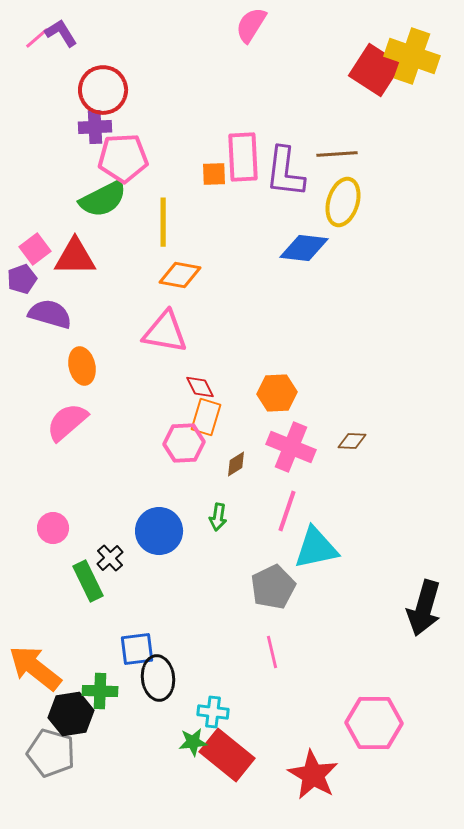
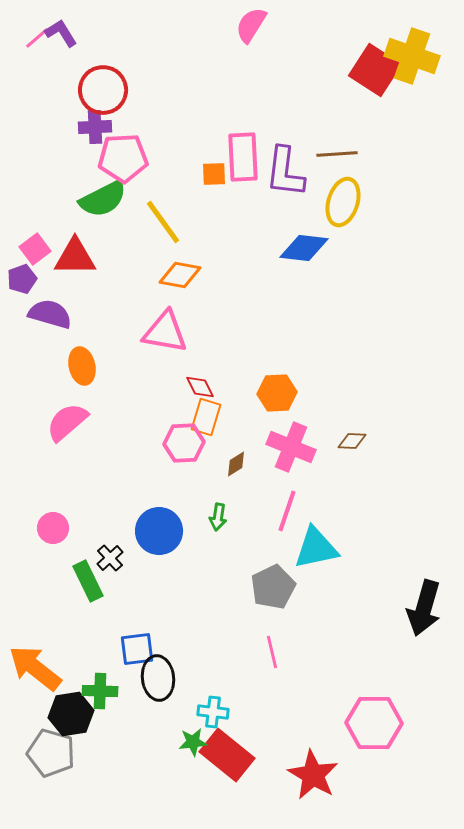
yellow line at (163, 222): rotated 36 degrees counterclockwise
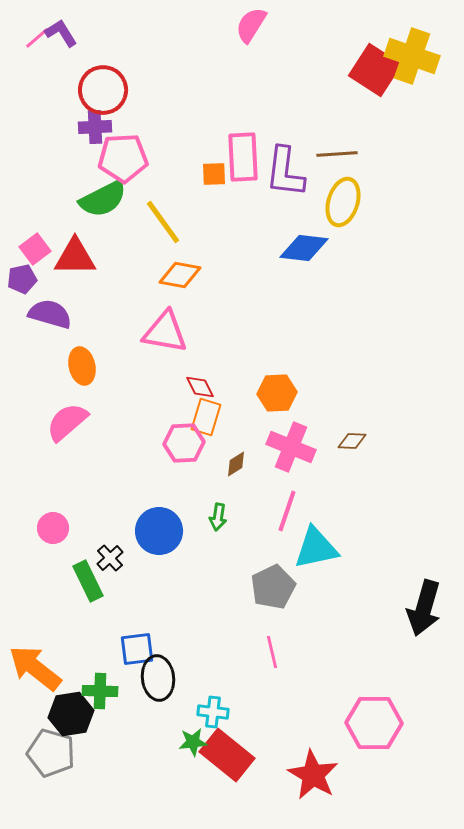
purple pentagon at (22, 279): rotated 8 degrees clockwise
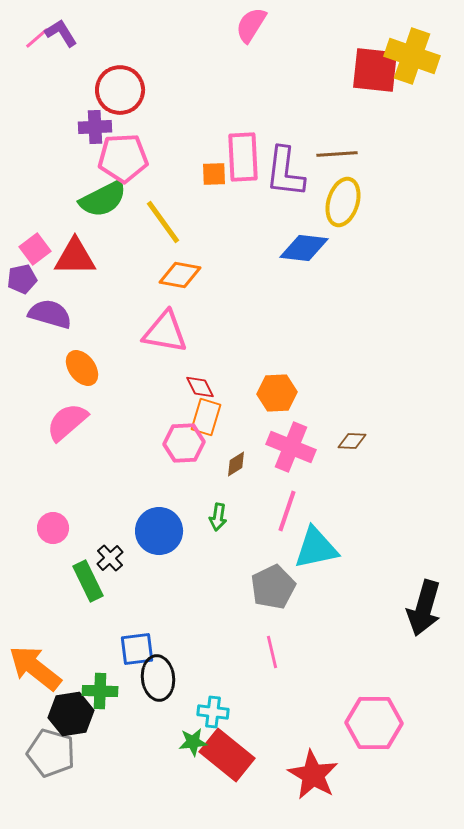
red square at (375, 70): rotated 27 degrees counterclockwise
red circle at (103, 90): moved 17 px right
orange ellipse at (82, 366): moved 2 px down; rotated 24 degrees counterclockwise
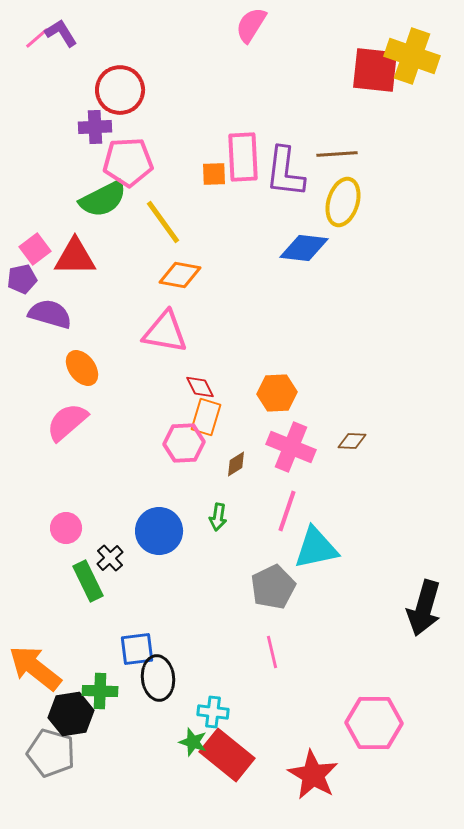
pink pentagon at (123, 158): moved 5 px right, 4 px down
pink circle at (53, 528): moved 13 px right
green star at (193, 742): rotated 24 degrees clockwise
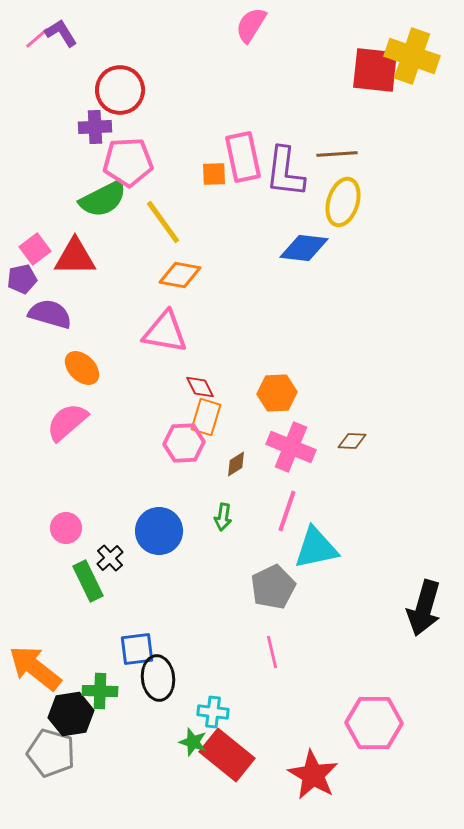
pink rectangle at (243, 157): rotated 9 degrees counterclockwise
orange ellipse at (82, 368): rotated 9 degrees counterclockwise
green arrow at (218, 517): moved 5 px right
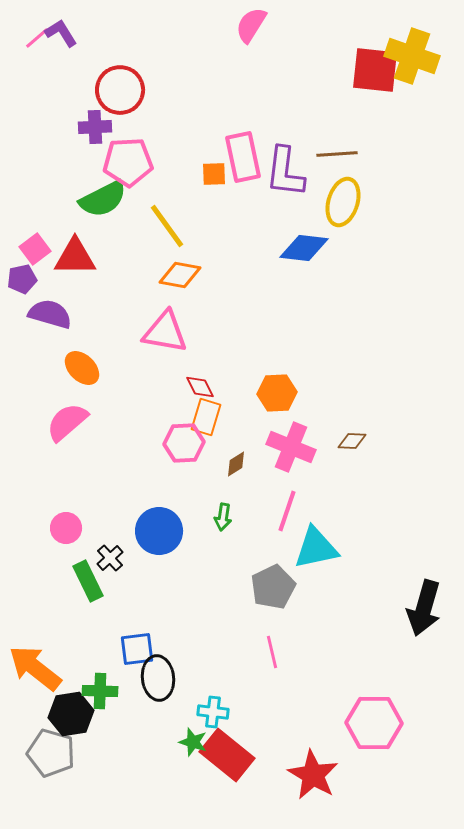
yellow line at (163, 222): moved 4 px right, 4 px down
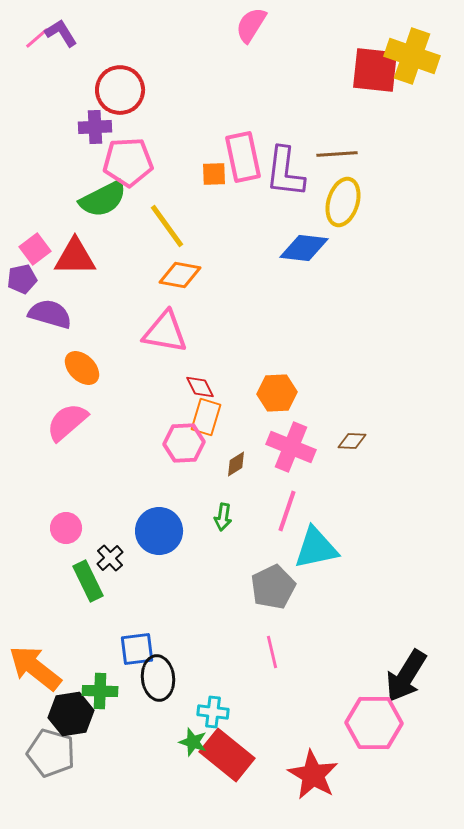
black arrow at (424, 608): moved 18 px left, 68 px down; rotated 16 degrees clockwise
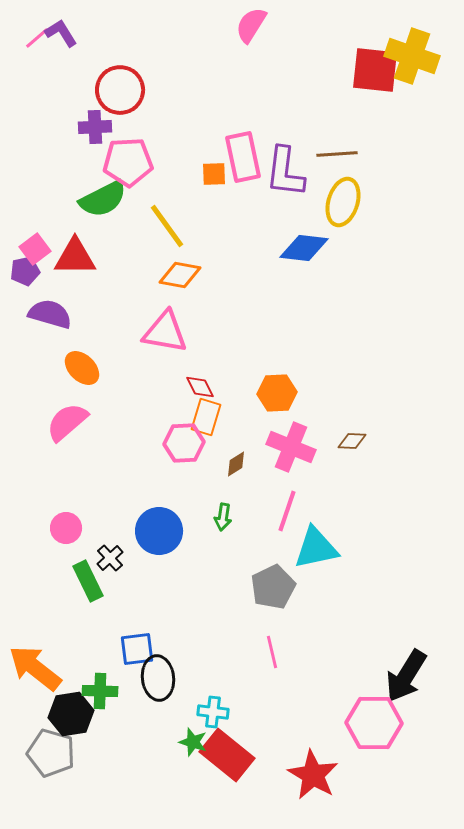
purple pentagon at (22, 279): moved 3 px right, 8 px up
